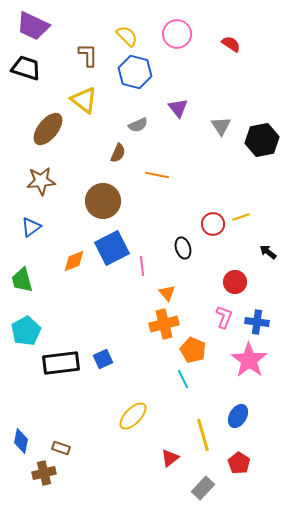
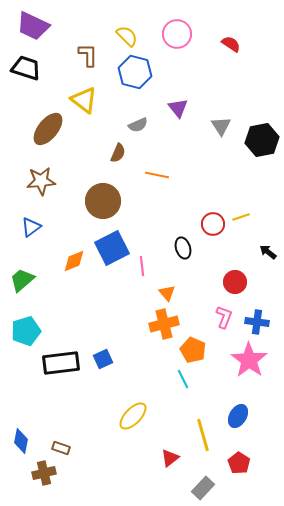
green trapezoid at (22, 280): rotated 64 degrees clockwise
cyan pentagon at (26, 331): rotated 12 degrees clockwise
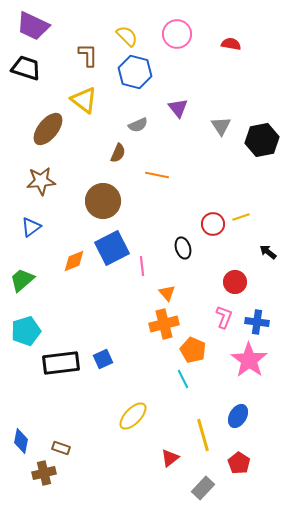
red semicircle at (231, 44): rotated 24 degrees counterclockwise
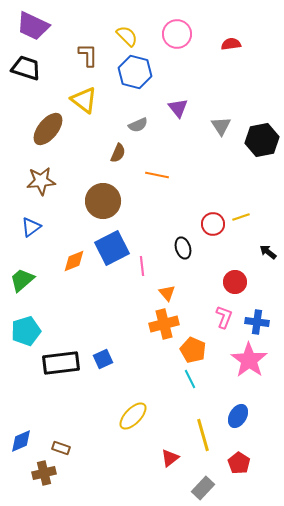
red semicircle at (231, 44): rotated 18 degrees counterclockwise
cyan line at (183, 379): moved 7 px right
blue diamond at (21, 441): rotated 55 degrees clockwise
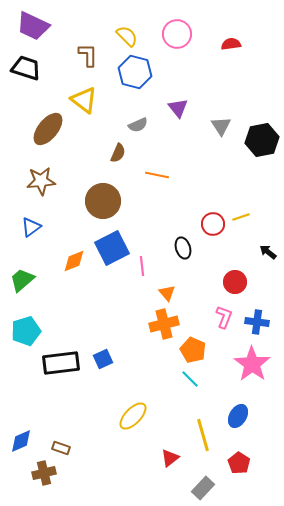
pink star at (249, 360): moved 3 px right, 4 px down
cyan line at (190, 379): rotated 18 degrees counterclockwise
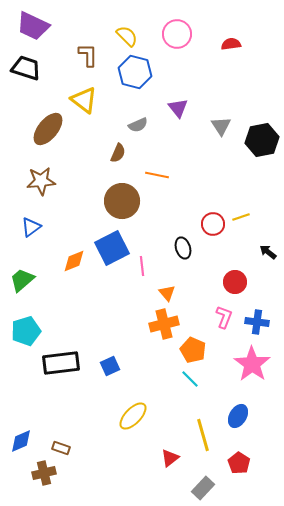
brown circle at (103, 201): moved 19 px right
blue square at (103, 359): moved 7 px right, 7 px down
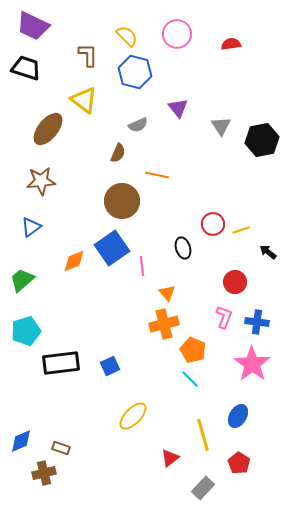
yellow line at (241, 217): moved 13 px down
blue square at (112, 248): rotated 8 degrees counterclockwise
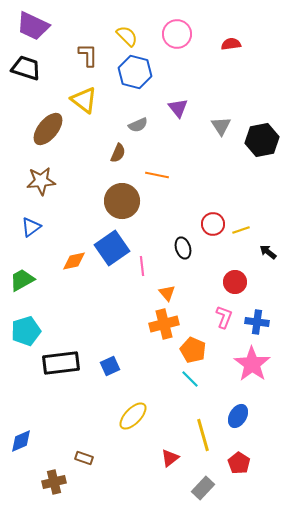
orange diamond at (74, 261): rotated 10 degrees clockwise
green trapezoid at (22, 280): rotated 12 degrees clockwise
brown rectangle at (61, 448): moved 23 px right, 10 px down
brown cross at (44, 473): moved 10 px right, 9 px down
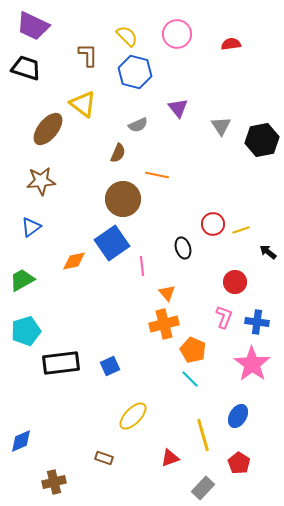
yellow triangle at (84, 100): moved 1 px left, 4 px down
brown circle at (122, 201): moved 1 px right, 2 px up
blue square at (112, 248): moved 5 px up
brown rectangle at (84, 458): moved 20 px right
red triangle at (170, 458): rotated 18 degrees clockwise
